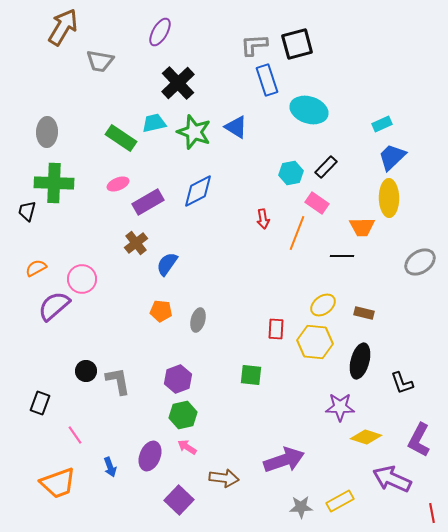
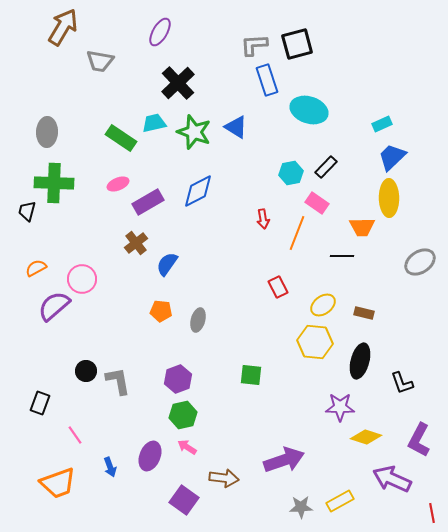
red rectangle at (276, 329): moved 2 px right, 42 px up; rotated 30 degrees counterclockwise
purple square at (179, 500): moved 5 px right; rotated 8 degrees counterclockwise
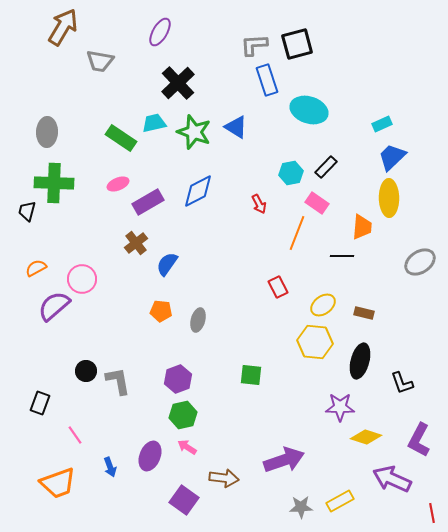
red arrow at (263, 219): moved 4 px left, 15 px up; rotated 18 degrees counterclockwise
orange trapezoid at (362, 227): rotated 84 degrees counterclockwise
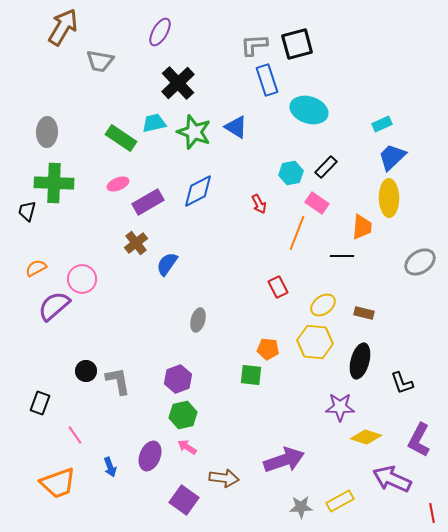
orange pentagon at (161, 311): moved 107 px right, 38 px down
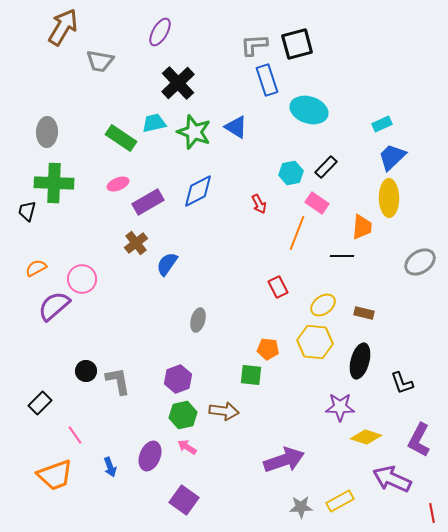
black rectangle at (40, 403): rotated 25 degrees clockwise
brown arrow at (224, 478): moved 67 px up
orange trapezoid at (58, 483): moved 3 px left, 8 px up
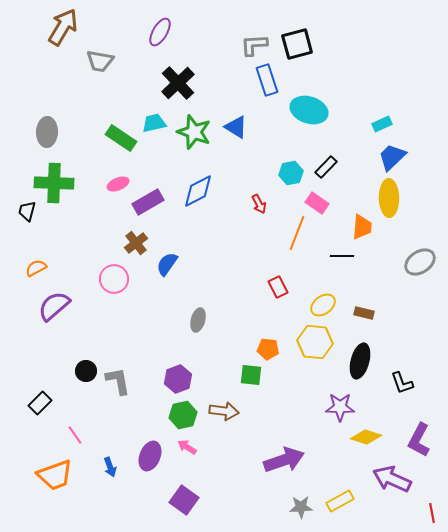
pink circle at (82, 279): moved 32 px right
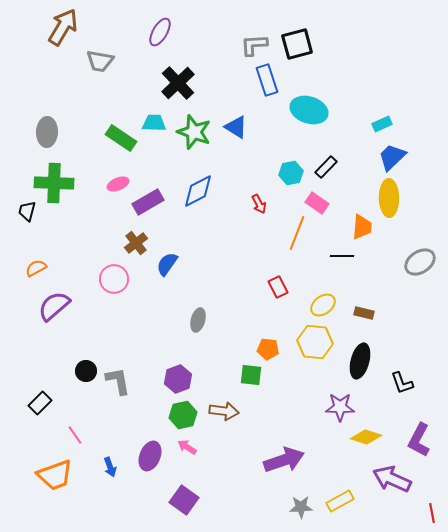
cyan trapezoid at (154, 123): rotated 15 degrees clockwise
